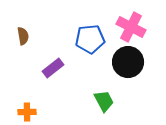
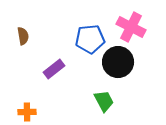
black circle: moved 10 px left
purple rectangle: moved 1 px right, 1 px down
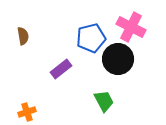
blue pentagon: moved 1 px right, 1 px up; rotated 8 degrees counterclockwise
black circle: moved 3 px up
purple rectangle: moved 7 px right
orange cross: rotated 18 degrees counterclockwise
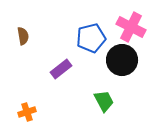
black circle: moved 4 px right, 1 px down
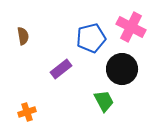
black circle: moved 9 px down
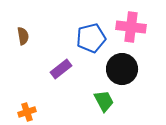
pink cross: rotated 20 degrees counterclockwise
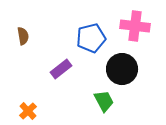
pink cross: moved 4 px right, 1 px up
orange cross: moved 1 px right, 1 px up; rotated 24 degrees counterclockwise
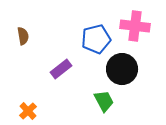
blue pentagon: moved 5 px right, 1 px down
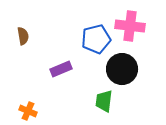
pink cross: moved 5 px left
purple rectangle: rotated 15 degrees clockwise
green trapezoid: rotated 145 degrees counterclockwise
orange cross: rotated 24 degrees counterclockwise
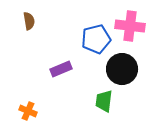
brown semicircle: moved 6 px right, 15 px up
